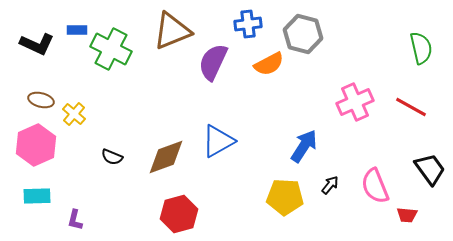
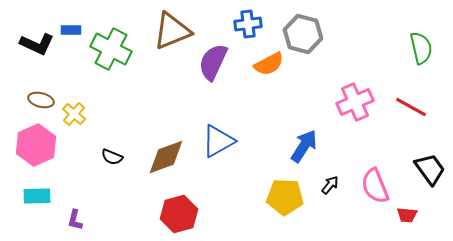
blue rectangle: moved 6 px left
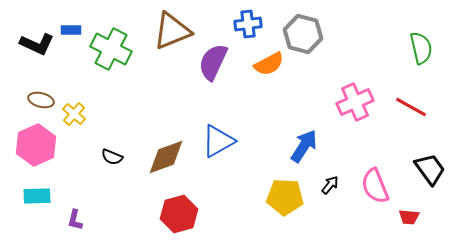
red trapezoid: moved 2 px right, 2 px down
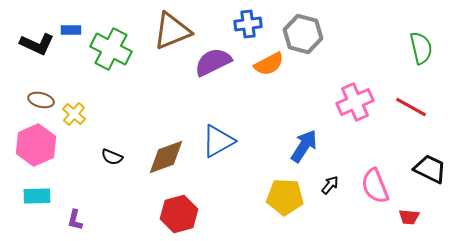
purple semicircle: rotated 39 degrees clockwise
black trapezoid: rotated 28 degrees counterclockwise
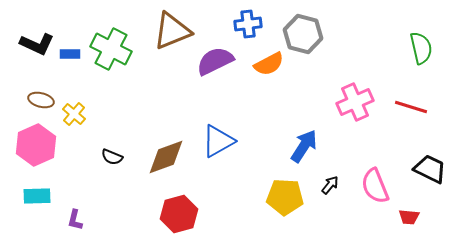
blue rectangle: moved 1 px left, 24 px down
purple semicircle: moved 2 px right, 1 px up
red line: rotated 12 degrees counterclockwise
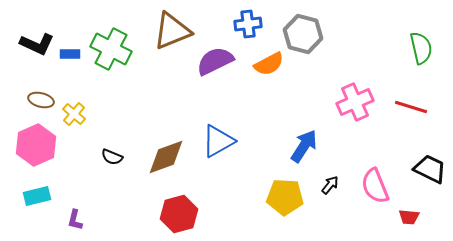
cyan rectangle: rotated 12 degrees counterclockwise
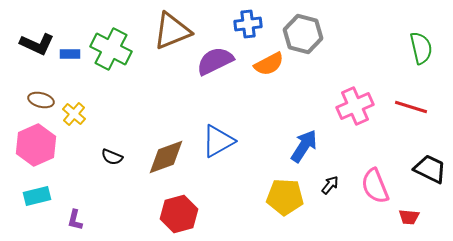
pink cross: moved 4 px down
